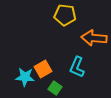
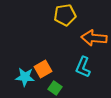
yellow pentagon: rotated 15 degrees counterclockwise
cyan L-shape: moved 6 px right
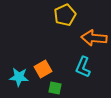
yellow pentagon: rotated 15 degrees counterclockwise
cyan star: moved 6 px left
green square: rotated 24 degrees counterclockwise
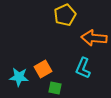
cyan L-shape: moved 1 px down
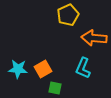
yellow pentagon: moved 3 px right
cyan star: moved 1 px left, 8 px up
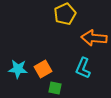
yellow pentagon: moved 3 px left, 1 px up
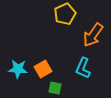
orange arrow: moved 1 px left, 3 px up; rotated 60 degrees counterclockwise
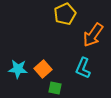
orange square: rotated 12 degrees counterclockwise
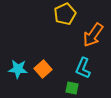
green square: moved 17 px right
